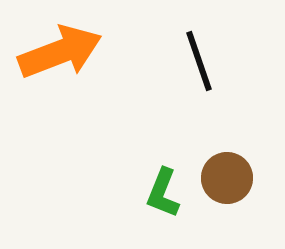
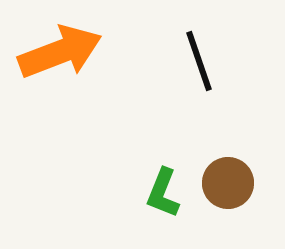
brown circle: moved 1 px right, 5 px down
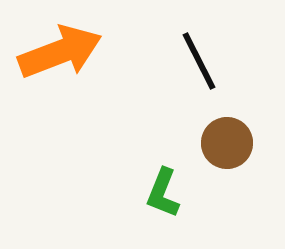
black line: rotated 8 degrees counterclockwise
brown circle: moved 1 px left, 40 px up
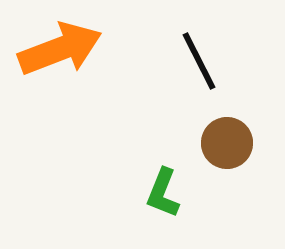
orange arrow: moved 3 px up
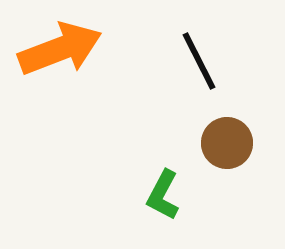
green L-shape: moved 2 px down; rotated 6 degrees clockwise
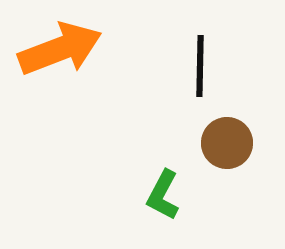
black line: moved 1 px right, 5 px down; rotated 28 degrees clockwise
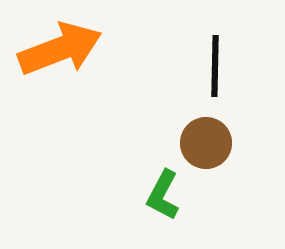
black line: moved 15 px right
brown circle: moved 21 px left
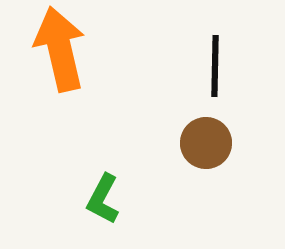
orange arrow: rotated 82 degrees counterclockwise
green L-shape: moved 60 px left, 4 px down
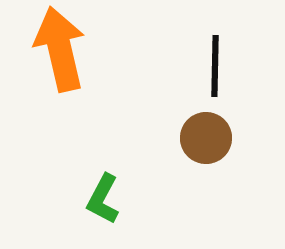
brown circle: moved 5 px up
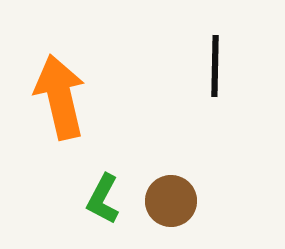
orange arrow: moved 48 px down
brown circle: moved 35 px left, 63 px down
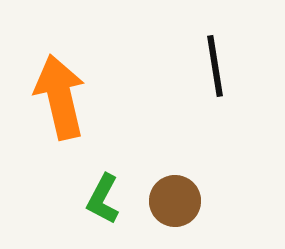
black line: rotated 10 degrees counterclockwise
brown circle: moved 4 px right
